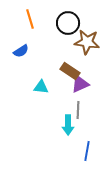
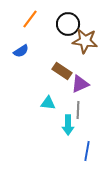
orange line: rotated 54 degrees clockwise
black circle: moved 1 px down
brown star: moved 2 px left, 1 px up
brown rectangle: moved 8 px left
cyan triangle: moved 7 px right, 16 px down
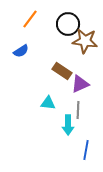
blue line: moved 1 px left, 1 px up
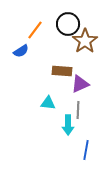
orange line: moved 5 px right, 11 px down
brown star: rotated 30 degrees clockwise
brown rectangle: rotated 30 degrees counterclockwise
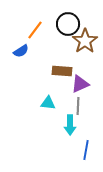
gray line: moved 4 px up
cyan arrow: moved 2 px right
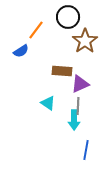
black circle: moved 7 px up
orange line: moved 1 px right
cyan triangle: rotated 28 degrees clockwise
cyan arrow: moved 4 px right, 5 px up
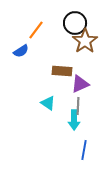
black circle: moved 7 px right, 6 px down
blue line: moved 2 px left
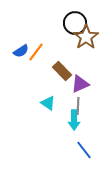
orange line: moved 22 px down
brown star: moved 1 px right, 4 px up
brown rectangle: rotated 42 degrees clockwise
blue line: rotated 48 degrees counterclockwise
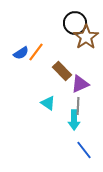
blue semicircle: moved 2 px down
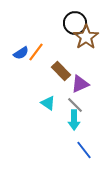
brown rectangle: moved 1 px left
gray line: moved 3 px left, 1 px up; rotated 48 degrees counterclockwise
